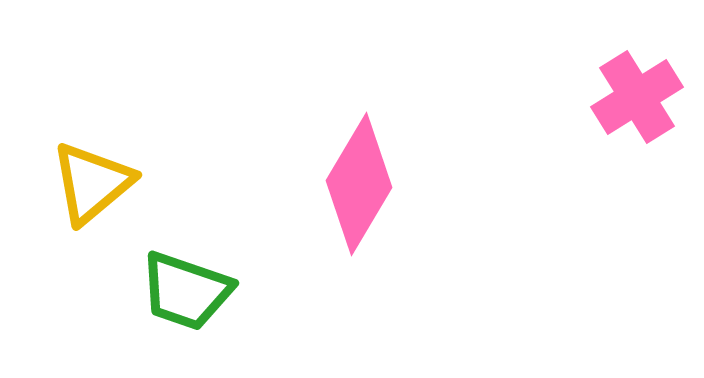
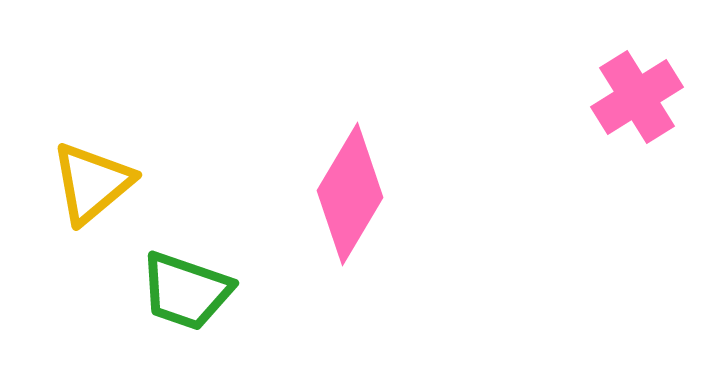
pink diamond: moved 9 px left, 10 px down
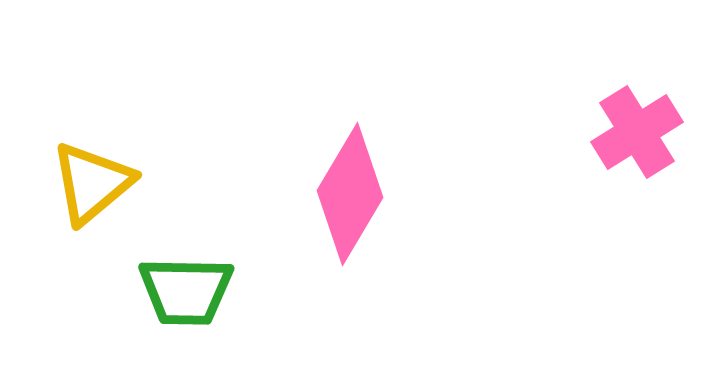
pink cross: moved 35 px down
green trapezoid: rotated 18 degrees counterclockwise
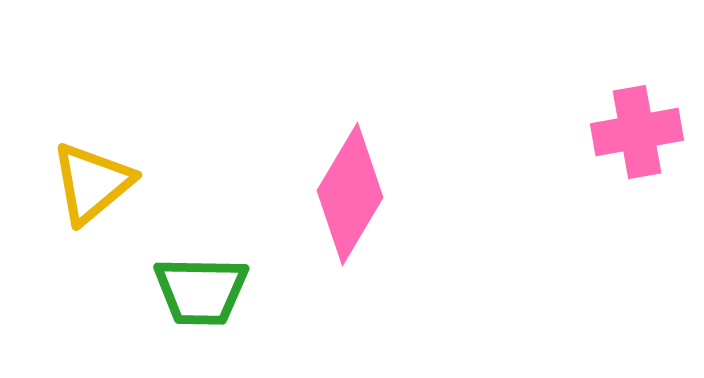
pink cross: rotated 22 degrees clockwise
green trapezoid: moved 15 px right
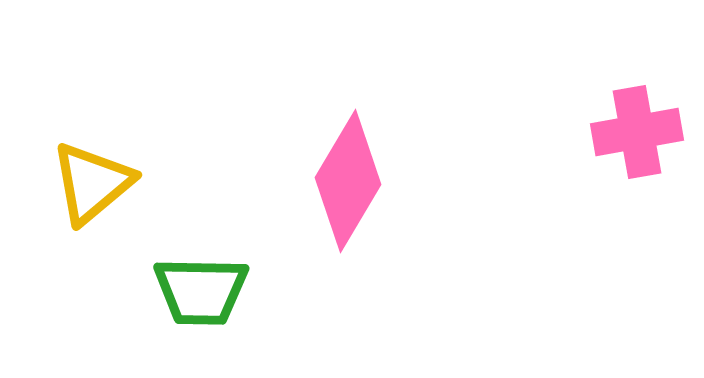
pink diamond: moved 2 px left, 13 px up
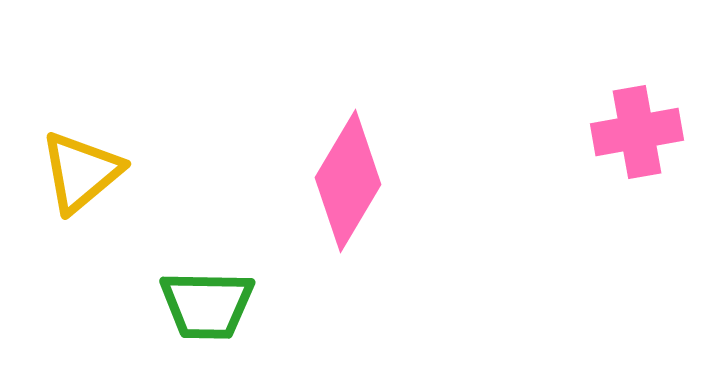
yellow triangle: moved 11 px left, 11 px up
green trapezoid: moved 6 px right, 14 px down
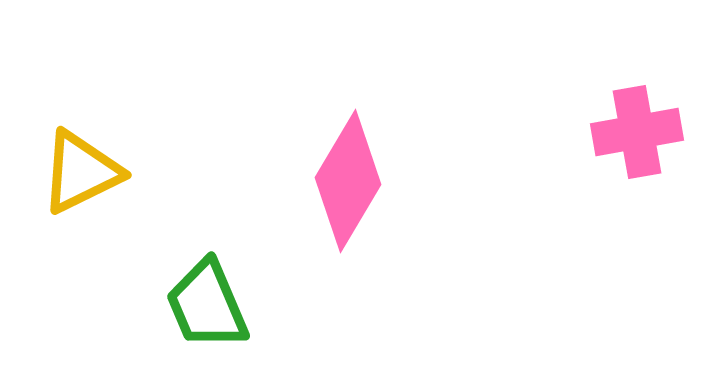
yellow triangle: rotated 14 degrees clockwise
green trapezoid: rotated 66 degrees clockwise
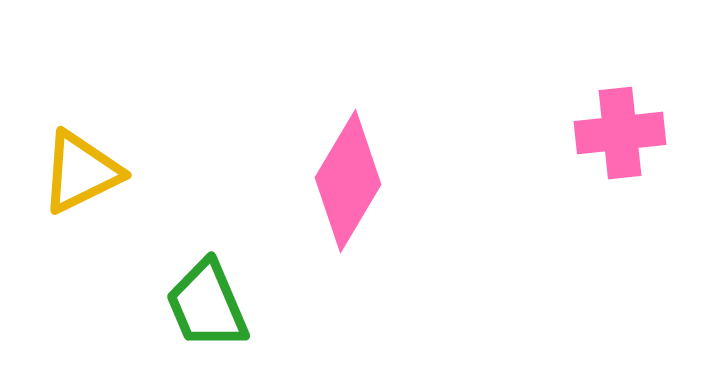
pink cross: moved 17 px left, 1 px down; rotated 4 degrees clockwise
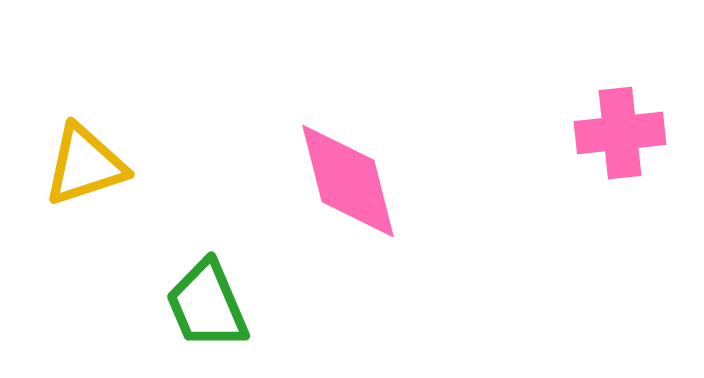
yellow triangle: moved 4 px right, 7 px up; rotated 8 degrees clockwise
pink diamond: rotated 45 degrees counterclockwise
